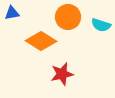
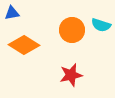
orange circle: moved 4 px right, 13 px down
orange diamond: moved 17 px left, 4 px down
red star: moved 9 px right, 1 px down
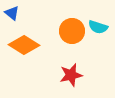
blue triangle: rotated 49 degrees clockwise
cyan semicircle: moved 3 px left, 2 px down
orange circle: moved 1 px down
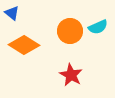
cyan semicircle: rotated 42 degrees counterclockwise
orange circle: moved 2 px left
red star: rotated 30 degrees counterclockwise
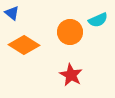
cyan semicircle: moved 7 px up
orange circle: moved 1 px down
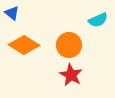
orange circle: moved 1 px left, 13 px down
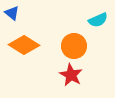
orange circle: moved 5 px right, 1 px down
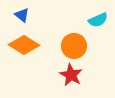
blue triangle: moved 10 px right, 2 px down
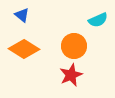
orange diamond: moved 4 px down
red star: rotated 20 degrees clockwise
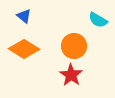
blue triangle: moved 2 px right, 1 px down
cyan semicircle: rotated 54 degrees clockwise
red star: rotated 15 degrees counterclockwise
